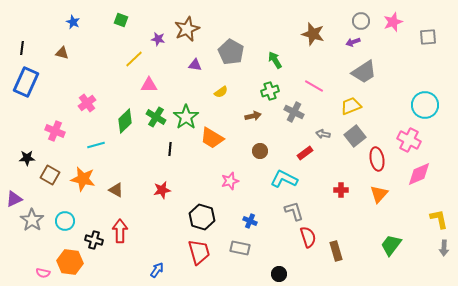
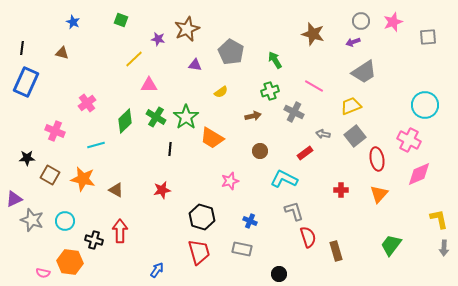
gray star at (32, 220): rotated 15 degrees counterclockwise
gray rectangle at (240, 248): moved 2 px right, 1 px down
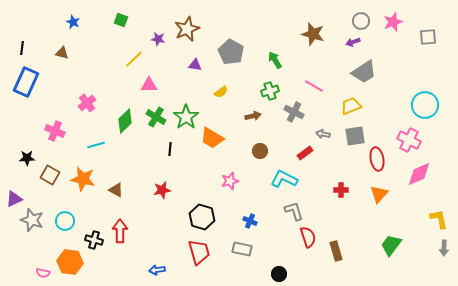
gray square at (355, 136): rotated 30 degrees clockwise
blue arrow at (157, 270): rotated 133 degrees counterclockwise
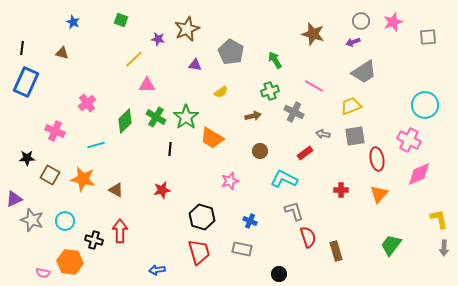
pink triangle at (149, 85): moved 2 px left
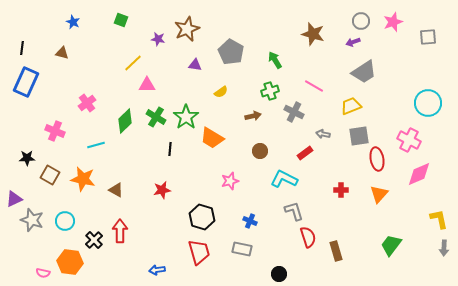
yellow line at (134, 59): moved 1 px left, 4 px down
cyan circle at (425, 105): moved 3 px right, 2 px up
gray square at (355, 136): moved 4 px right
black cross at (94, 240): rotated 30 degrees clockwise
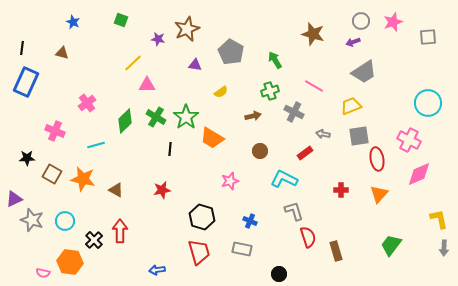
brown square at (50, 175): moved 2 px right, 1 px up
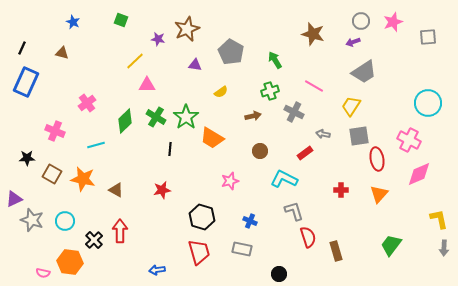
black line at (22, 48): rotated 16 degrees clockwise
yellow line at (133, 63): moved 2 px right, 2 px up
yellow trapezoid at (351, 106): rotated 35 degrees counterclockwise
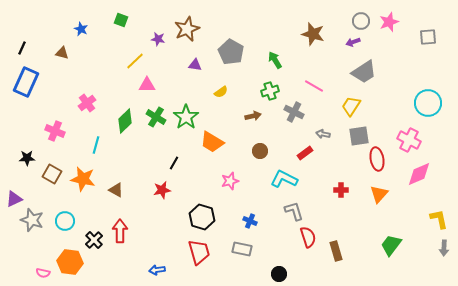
blue star at (73, 22): moved 8 px right, 7 px down
pink star at (393, 22): moved 4 px left
orange trapezoid at (212, 138): moved 4 px down
cyan line at (96, 145): rotated 60 degrees counterclockwise
black line at (170, 149): moved 4 px right, 14 px down; rotated 24 degrees clockwise
